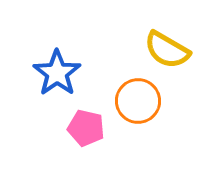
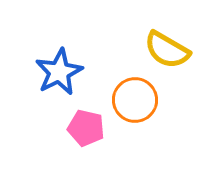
blue star: moved 2 px right, 1 px up; rotated 9 degrees clockwise
orange circle: moved 3 px left, 1 px up
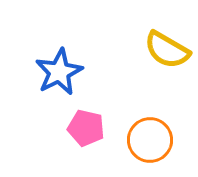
orange circle: moved 15 px right, 40 px down
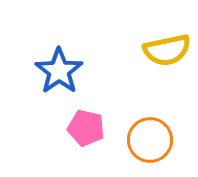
yellow semicircle: rotated 42 degrees counterclockwise
blue star: moved 1 px up; rotated 9 degrees counterclockwise
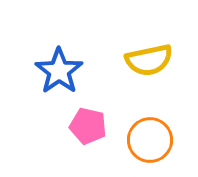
yellow semicircle: moved 18 px left, 10 px down
pink pentagon: moved 2 px right, 2 px up
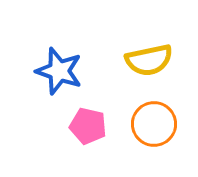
blue star: rotated 18 degrees counterclockwise
orange circle: moved 4 px right, 16 px up
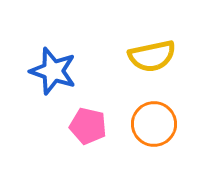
yellow semicircle: moved 3 px right, 4 px up
blue star: moved 6 px left
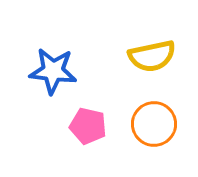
blue star: rotated 12 degrees counterclockwise
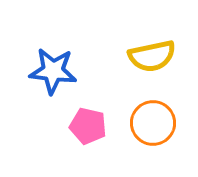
orange circle: moved 1 px left, 1 px up
